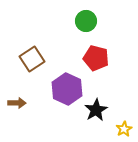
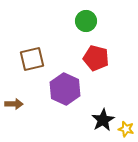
brown square: rotated 20 degrees clockwise
purple hexagon: moved 2 px left
brown arrow: moved 3 px left, 1 px down
black star: moved 7 px right, 10 px down
yellow star: moved 2 px right; rotated 28 degrees counterclockwise
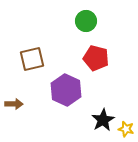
purple hexagon: moved 1 px right, 1 px down
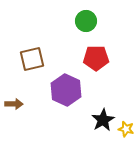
red pentagon: rotated 15 degrees counterclockwise
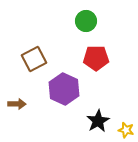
brown square: moved 2 px right; rotated 15 degrees counterclockwise
purple hexagon: moved 2 px left, 1 px up
brown arrow: moved 3 px right
black star: moved 5 px left, 1 px down
yellow star: moved 1 px down
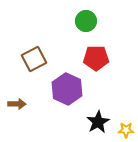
purple hexagon: moved 3 px right
black star: moved 1 px down
yellow star: rotated 14 degrees counterclockwise
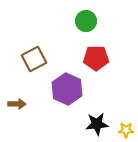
black star: moved 1 px left, 2 px down; rotated 25 degrees clockwise
